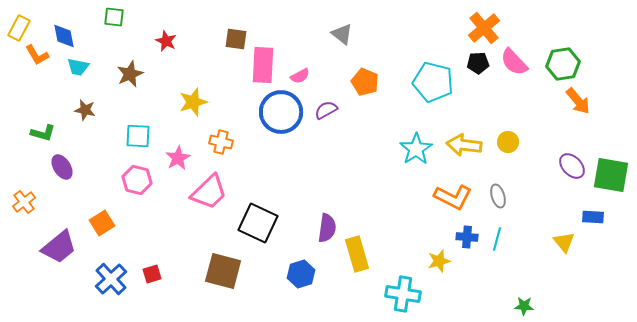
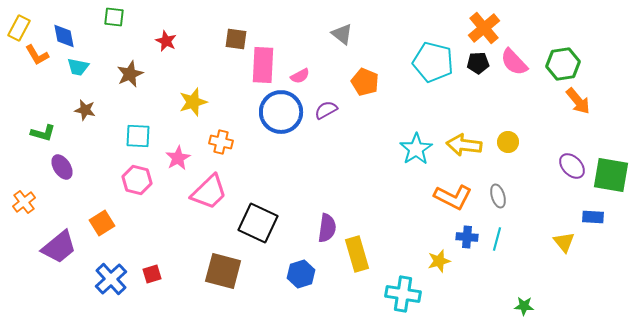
cyan pentagon at (433, 82): moved 20 px up
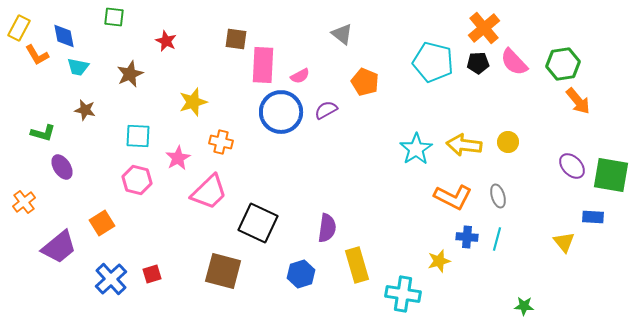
yellow rectangle at (357, 254): moved 11 px down
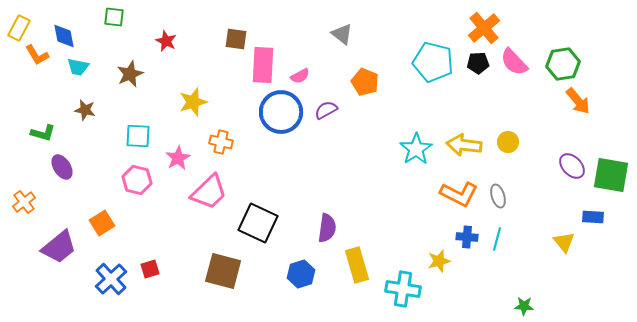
orange L-shape at (453, 197): moved 6 px right, 3 px up
red square at (152, 274): moved 2 px left, 5 px up
cyan cross at (403, 294): moved 5 px up
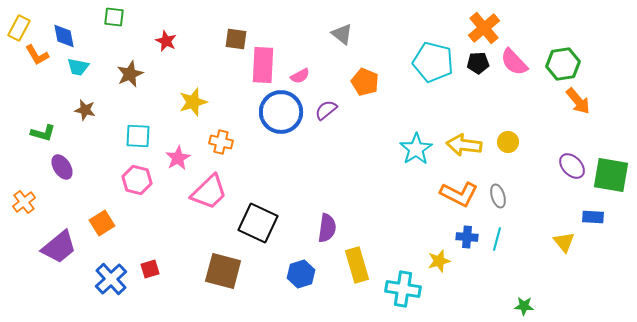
purple semicircle at (326, 110): rotated 10 degrees counterclockwise
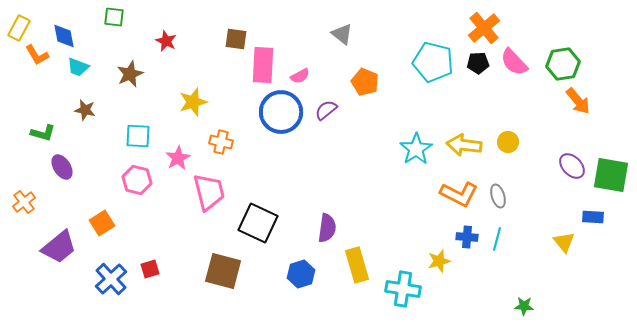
cyan trapezoid at (78, 67): rotated 10 degrees clockwise
pink trapezoid at (209, 192): rotated 60 degrees counterclockwise
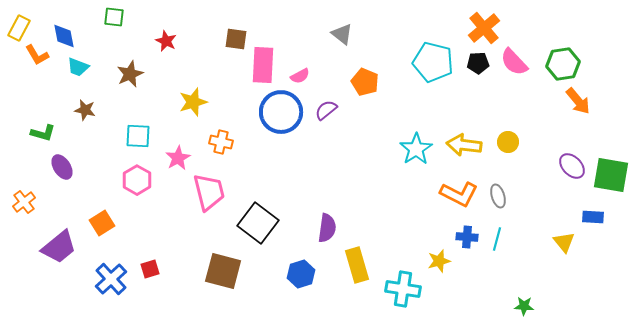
pink hexagon at (137, 180): rotated 16 degrees clockwise
black square at (258, 223): rotated 12 degrees clockwise
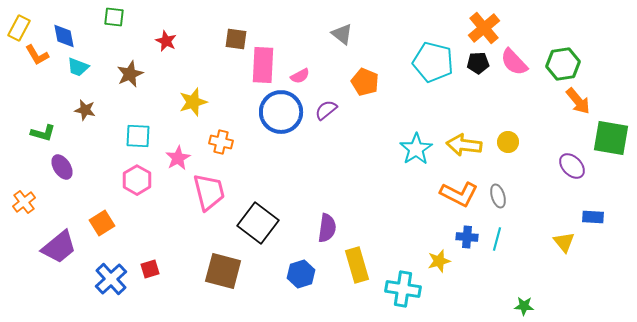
green square at (611, 175): moved 37 px up
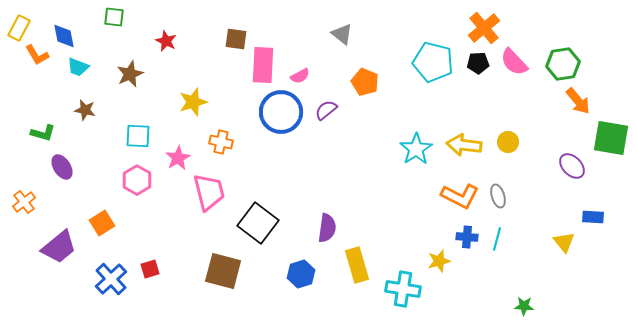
orange L-shape at (459, 194): moved 1 px right, 2 px down
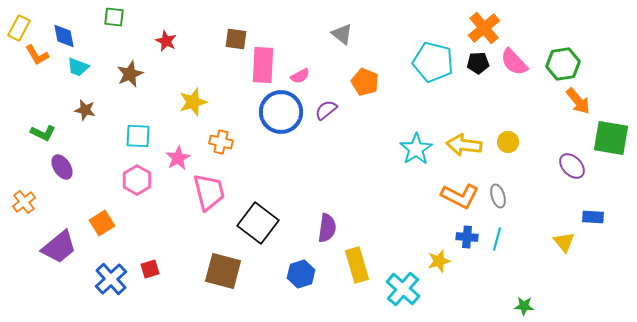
green L-shape at (43, 133): rotated 10 degrees clockwise
cyan cross at (403, 289): rotated 32 degrees clockwise
